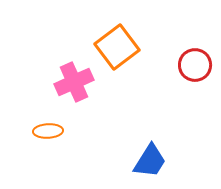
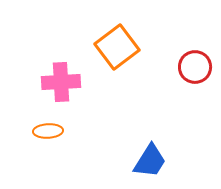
red circle: moved 2 px down
pink cross: moved 13 px left; rotated 21 degrees clockwise
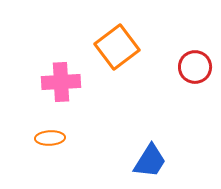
orange ellipse: moved 2 px right, 7 px down
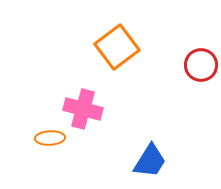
red circle: moved 6 px right, 2 px up
pink cross: moved 22 px right, 27 px down; rotated 18 degrees clockwise
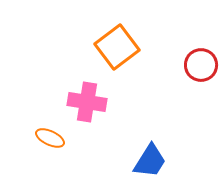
pink cross: moved 4 px right, 7 px up; rotated 6 degrees counterclockwise
orange ellipse: rotated 28 degrees clockwise
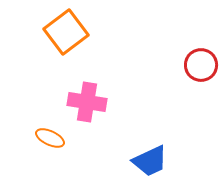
orange square: moved 51 px left, 15 px up
blue trapezoid: rotated 33 degrees clockwise
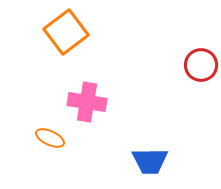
blue trapezoid: rotated 24 degrees clockwise
